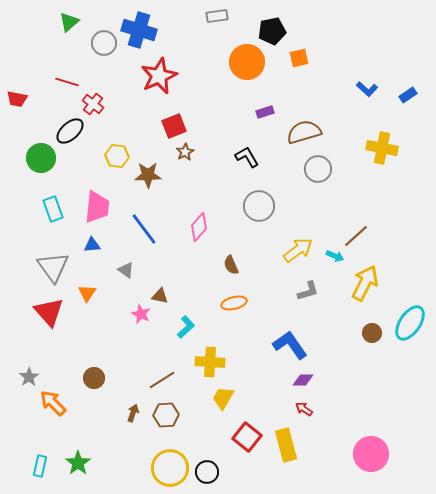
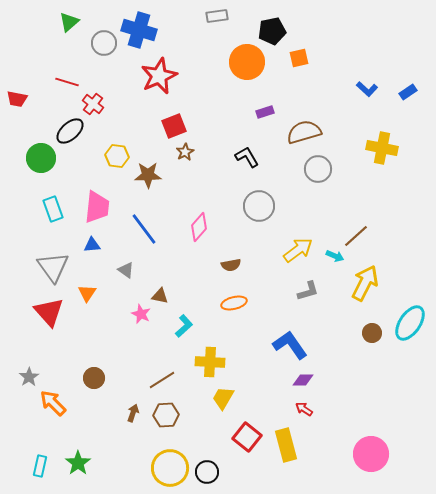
blue rectangle at (408, 95): moved 3 px up
brown semicircle at (231, 265): rotated 78 degrees counterclockwise
cyan L-shape at (186, 327): moved 2 px left, 1 px up
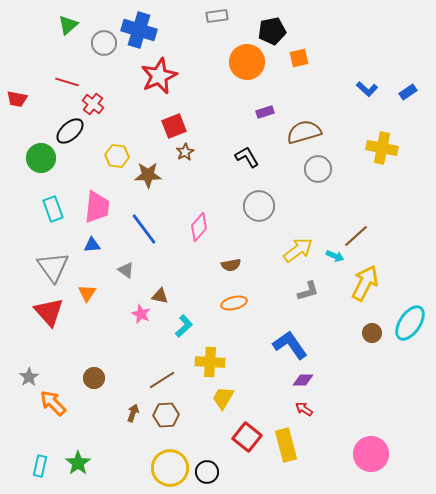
green triangle at (69, 22): moved 1 px left, 3 px down
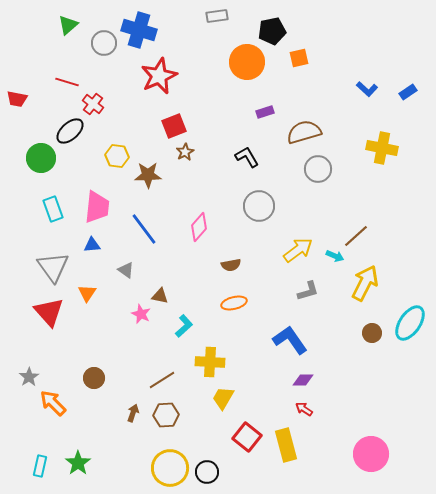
blue L-shape at (290, 345): moved 5 px up
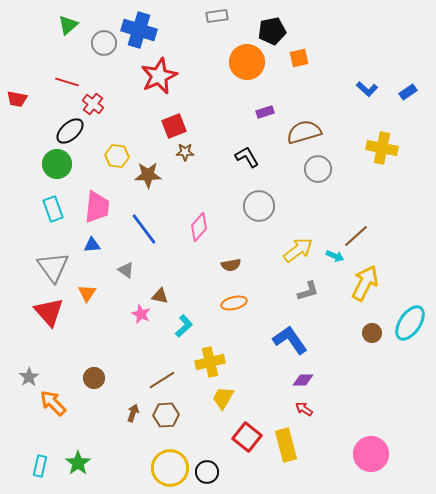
brown star at (185, 152): rotated 30 degrees clockwise
green circle at (41, 158): moved 16 px right, 6 px down
yellow cross at (210, 362): rotated 16 degrees counterclockwise
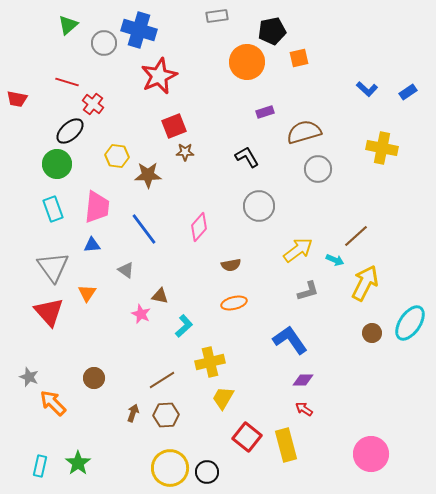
cyan arrow at (335, 256): moved 4 px down
gray star at (29, 377): rotated 18 degrees counterclockwise
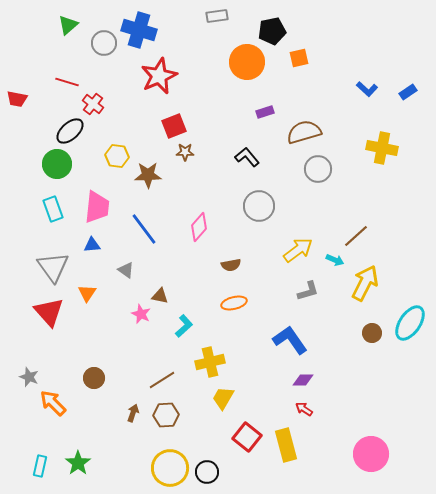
black L-shape at (247, 157): rotated 10 degrees counterclockwise
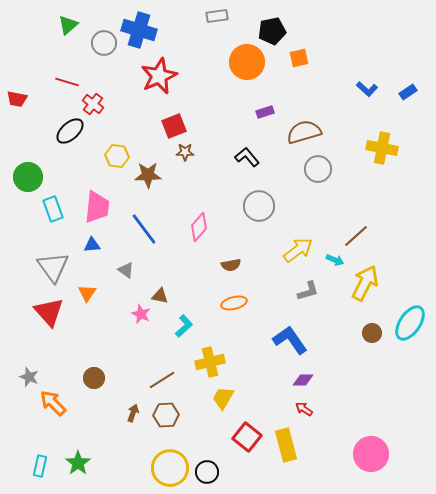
green circle at (57, 164): moved 29 px left, 13 px down
